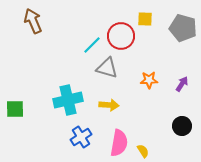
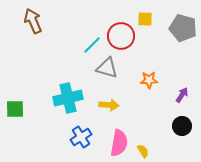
purple arrow: moved 11 px down
cyan cross: moved 2 px up
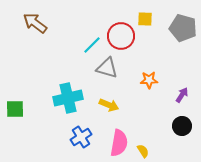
brown arrow: moved 2 px right, 2 px down; rotated 30 degrees counterclockwise
yellow arrow: rotated 18 degrees clockwise
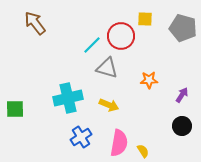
brown arrow: rotated 15 degrees clockwise
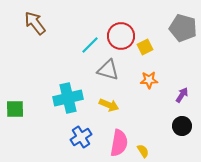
yellow square: moved 28 px down; rotated 28 degrees counterclockwise
cyan line: moved 2 px left
gray triangle: moved 1 px right, 2 px down
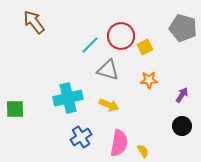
brown arrow: moved 1 px left, 1 px up
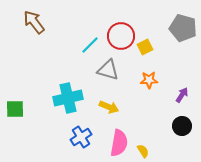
yellow arrow: moved 2 px down
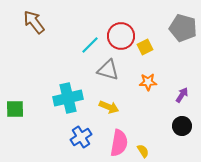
orange star: moved 1 px left, 2 px down
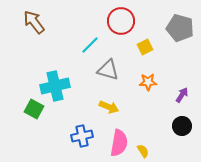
gray pentagon: moved 3 px left
red circle: moved 15 px up
cyan cross: moved 13 px left, 12 px up
green square: moved 19 px right; rotated 30 degrees clockwise
blue cross: moved 1 px right, 1 px up; rotated 20 degrees clockwise
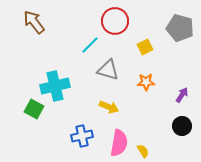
red circle: moved 6 px left
orange star: moved 2 px left
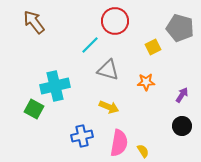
yellow square: moved 8 px right
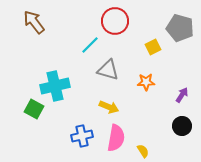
pink semicircle: moved 3 px left, 5 px up
